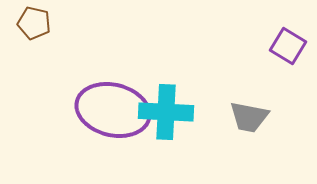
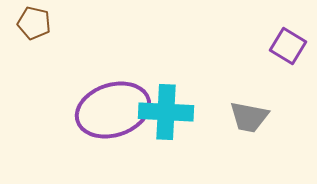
purple ellipse: rotated 32 degrees counterclockwise
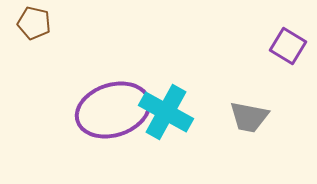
cyan cross: rotated 26 degrees clockwise
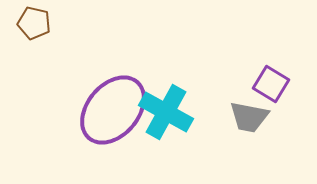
purple square: moved 17 px left, 38 px down
purple ellipse: rotated 32 degrees counterclockwise
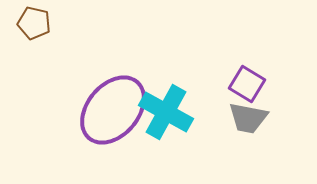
purple square: moved 24 px left
gray trapezoid: moved 1 px left, 1 px down
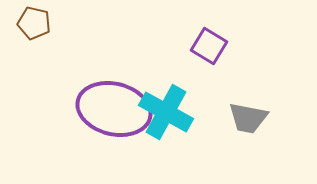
purple square: moved 38 px left, 38 px up
purple ellipse: moved 1 px right, 1 px up; rotated 64 degrees clockwise
